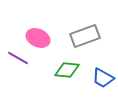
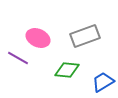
blue trapezoid: moved 4 px down; rotated 120 degrees clockwise
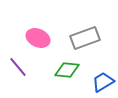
gray rectangle: moved 2 px down
purple line: moved 9 px down; rotated 20 degrees clockwise
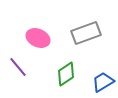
gray rectangle: moved 1 px right, 5 px up
green diamond: moved 1 px left, 4 px down; rotated 40 degrees counterclockwise
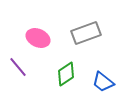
blue trapezoid: rotated 110 degrees counterclockwise
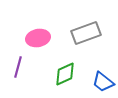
pink ellipse: rotated 35 degrees counterclockwise
purple line: rotated 55 degrees clockwise
green diamond: moved 1 px left; rotated 10 degrees clockwise
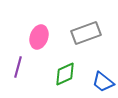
pink ellipse: moved 1 px right, 1 px up; rotated 60 degrees counterclockwise
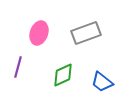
pink ellipse: moved 4 px up
green diamond: moved 2 px left, 1 px down
blue trapezoid: moved 1 px left
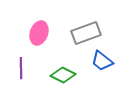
purple line: moved 3 px right, 1 px down; rotated 15 degrees counterclockwise
green diamond: rotated 50 degrees clockwise
blue trapezoid: moved 21 px up
